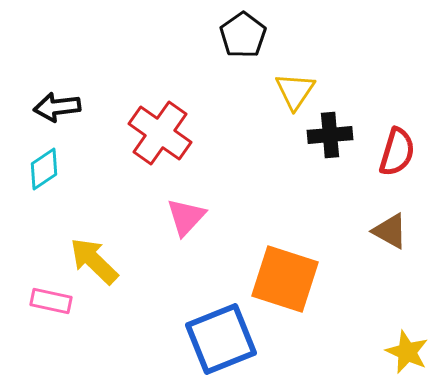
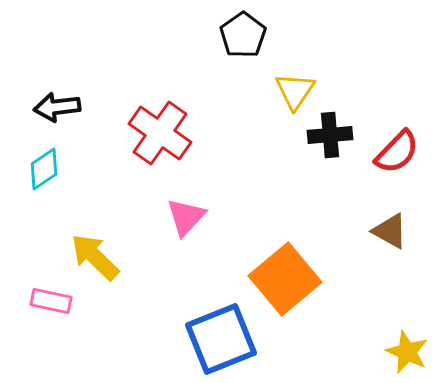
red semicircle: rotated 27 degrees clockwise
yellow arrow: moved 1 px right, 4 px up
orange square: rotated 32 degrees clockwise
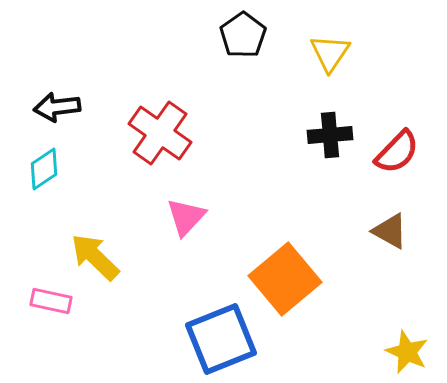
yellow triangle: moved 35 px right, 38 px up
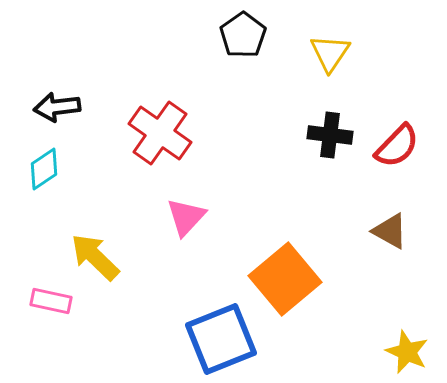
black cross: rotated 12 degrees clockwise
red semicircle: moved 6 px up
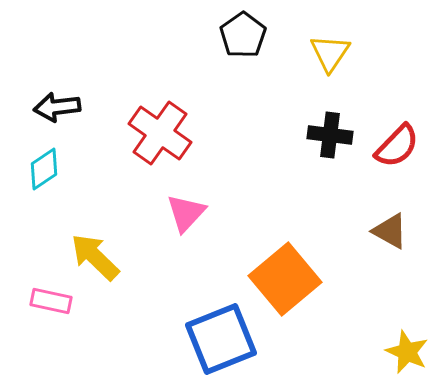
pink triangle: moved 4 px up
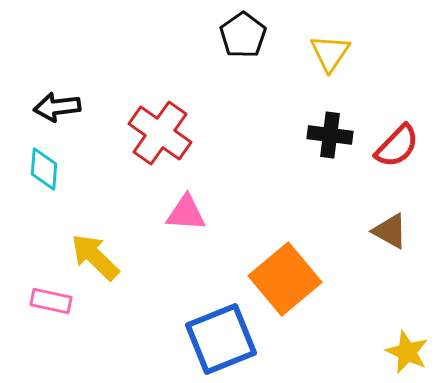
cyan diamond: rotated 51 degrees counterclockwise
pink triangle: rotated 51 degrees clockwise
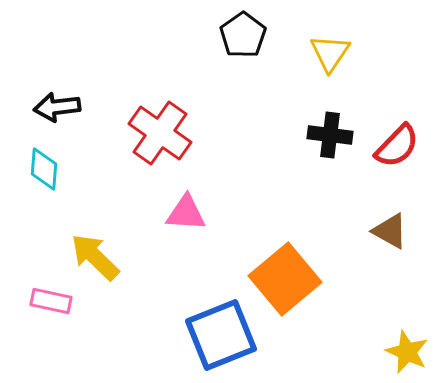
blue square: moved 4 px up
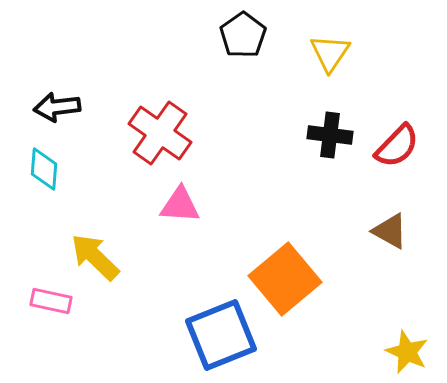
pink triangle: moved 6 px left, 8 px up
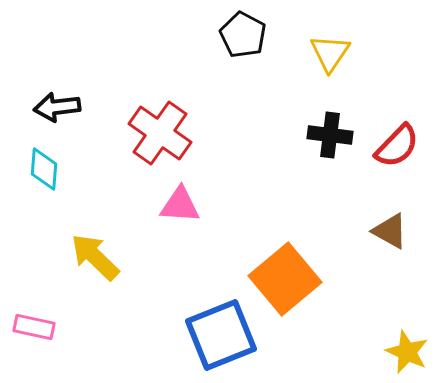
black pentagon: rotated 9 degrees counterclockwise
pink rectangle: moved 17 px left, 26 px down
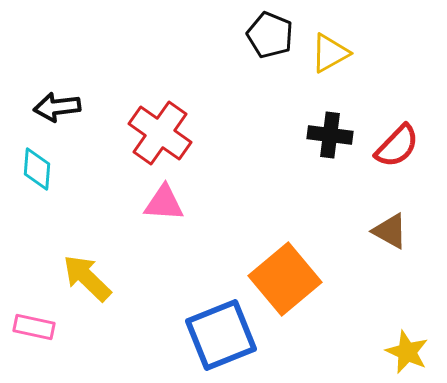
black pentagon: moved 27 px right; rotated 6 degrees counterclockwise
yellow triangle: rotated 27 degrees clockwise
cyan diamond: moved 7 px left
pink triangle: moved 16 px left, 2 px up
yellow arrow: moved 8 px left, 21 px down
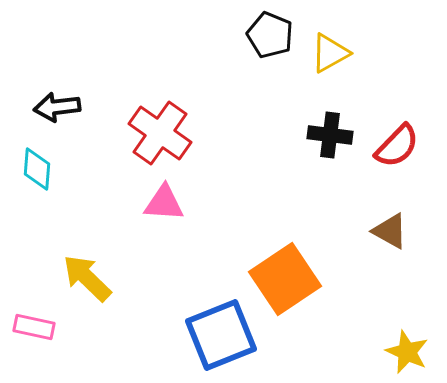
orange square: rotated 6 degrees clockwise
